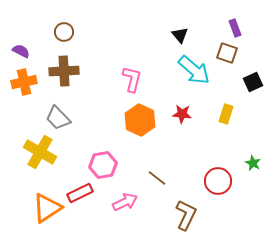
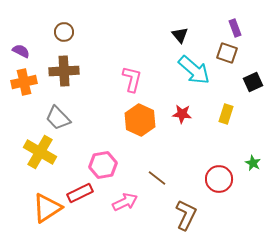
red circle: moved 1 px right, 2 px up
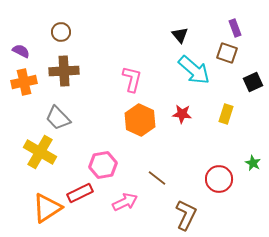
brown circle: moved 3 px left
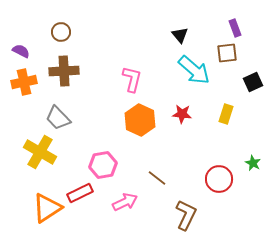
brown square: rotated 25 degrees counterclockwise
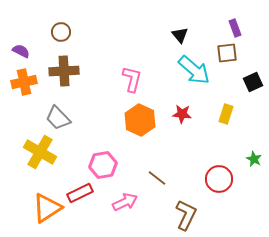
green star: moved 1 px right, 4 px up
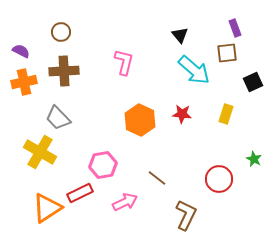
pink L-shape: moved 8 px left, 17 px up
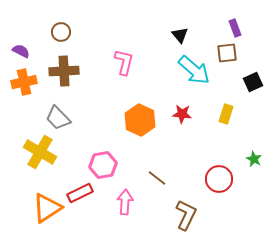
pink arrow: rotated 60 degrees counterclockwise
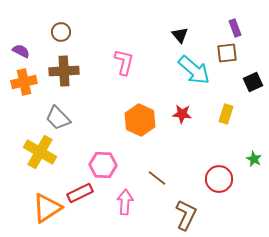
pink hexagon: rotated 12 degrees clockwise
